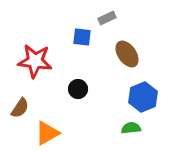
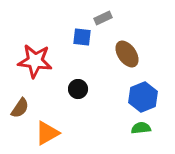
gray rectangle: moved 4 px left
green semicircle: moved 10 px right
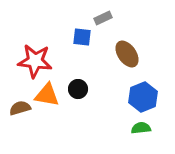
brown semicircle: rotated 140 degrees counterclockwise
orange triangle: moved 38 px up; rotated 40 degrees clockwise
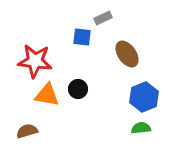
blue hexagon: moved 1 px right
brown semicircle: moved 7 px right, 23 px down
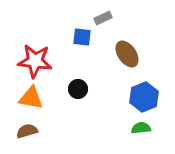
orange triangle: moved 16 px left, 3 px down
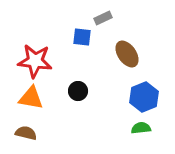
black circle: moved 2 px down
brown semicircle: moved 1 px left, 2 px down; rotated 30 degrees clockwise
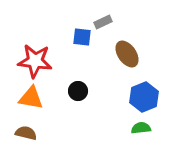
gray rectangle: moved 4 px down
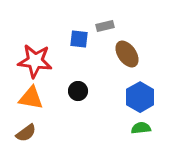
gray rectangle: moved 2 px right, 4 px down; rotated 12 degrees clockwise
blue square: moved 3 px left, 2 px down
blue hexagon: moved 4 px left; rotated 8 degrees counterclockwise
brown semicircle: rotated 130 degrees clockwise
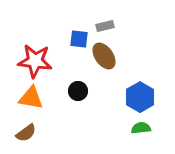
brown ellipse: moved 23 px left, 2 px down
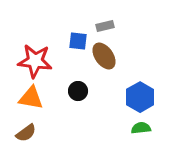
blue square: moved 1 px left, 2 px down
